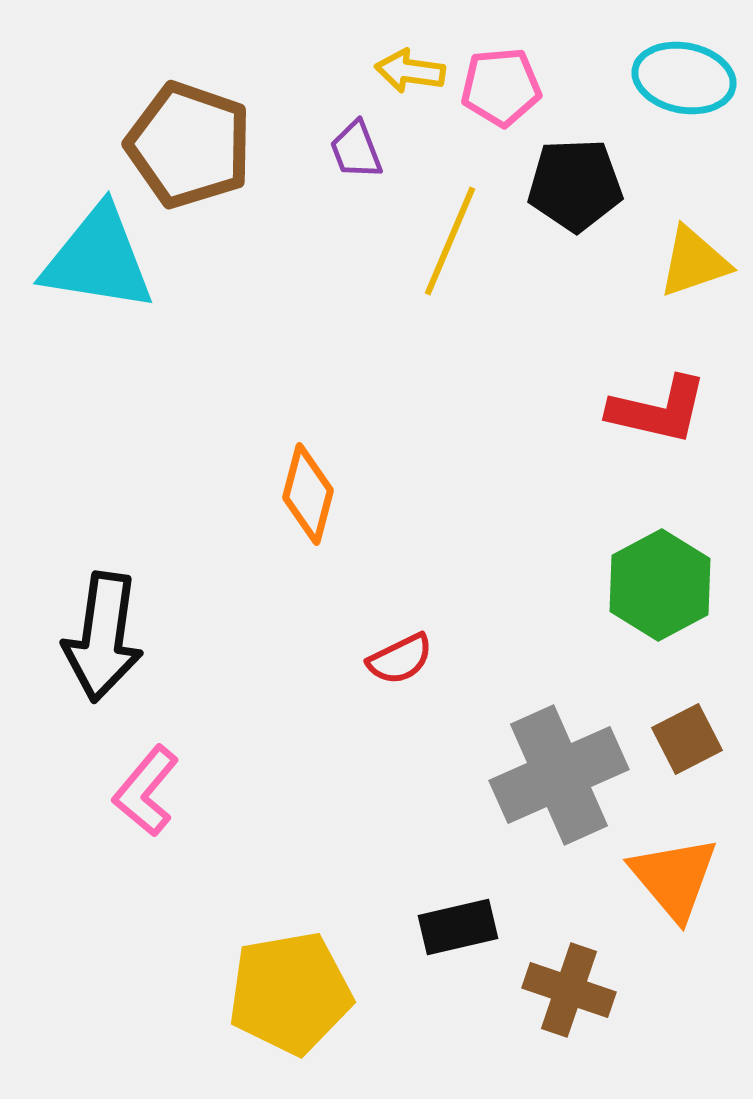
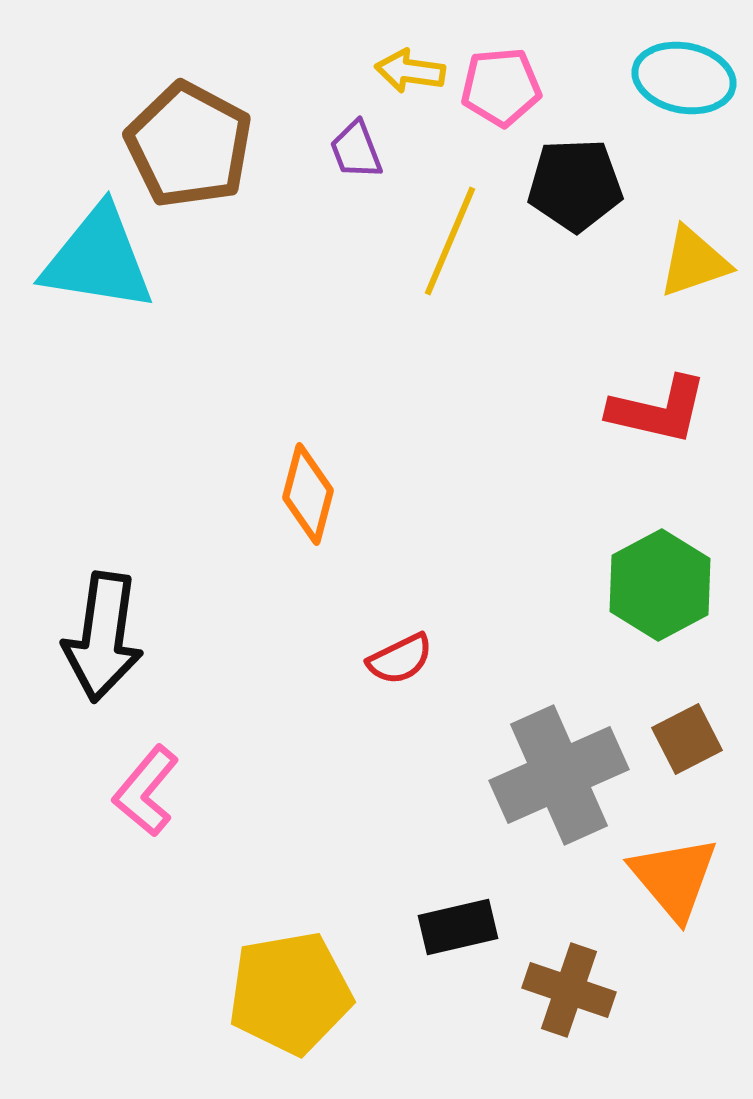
brown pentagon: rotated 9 degrees clockwise
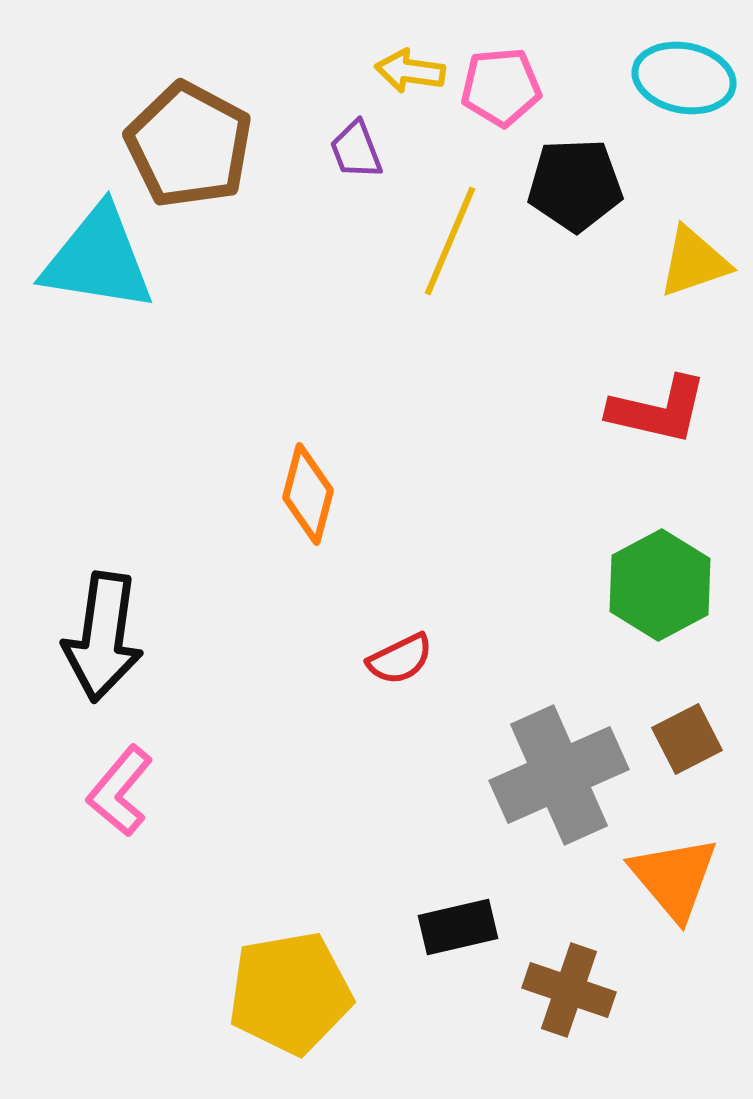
pink L-shape: moved 26 px left
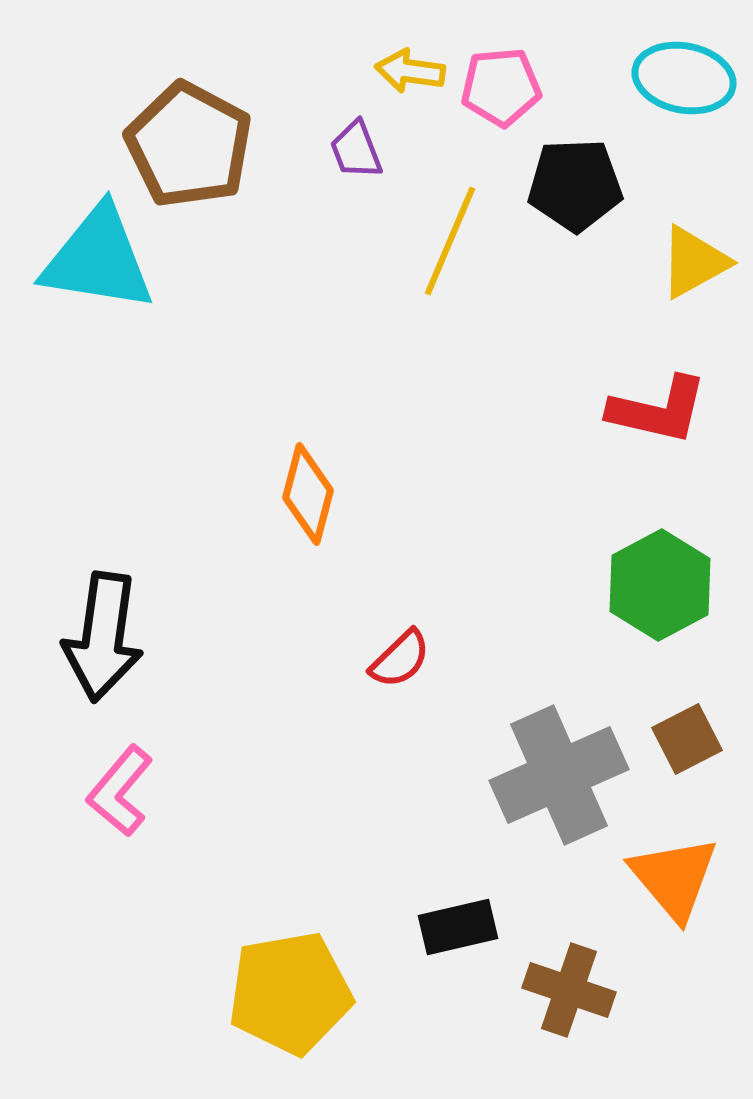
yellow triangle: rotated 10 degrees counterclockwise
red semicircle: rotated 18 degrees counterclockwise
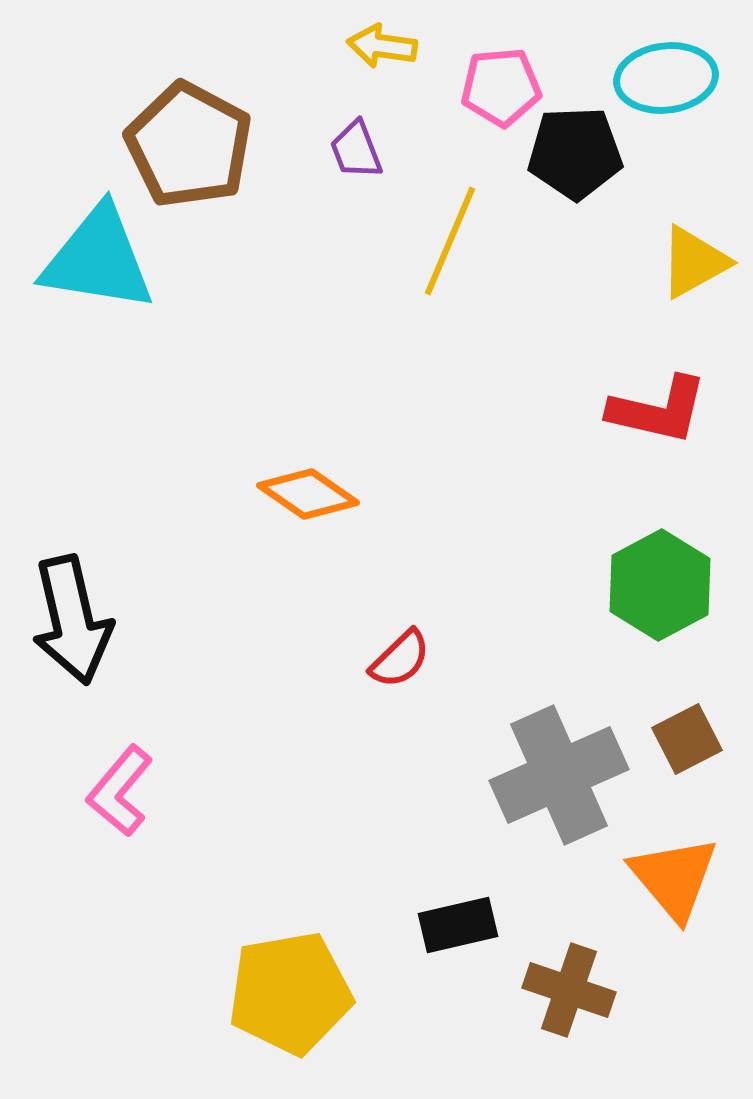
yellow arrow: moved 28 px left, 25 px up
cyan ellipse: moved 18 px left; rotated 18 degrees counterclockwise
black pentagon: moved 32 px up
orange diamond: rotated 70 degrees counterclockwise
black arrow: moved 31 px left, 17 px up; rotated 21 degrees counterclockwise
black rectangle: moved 2 px up
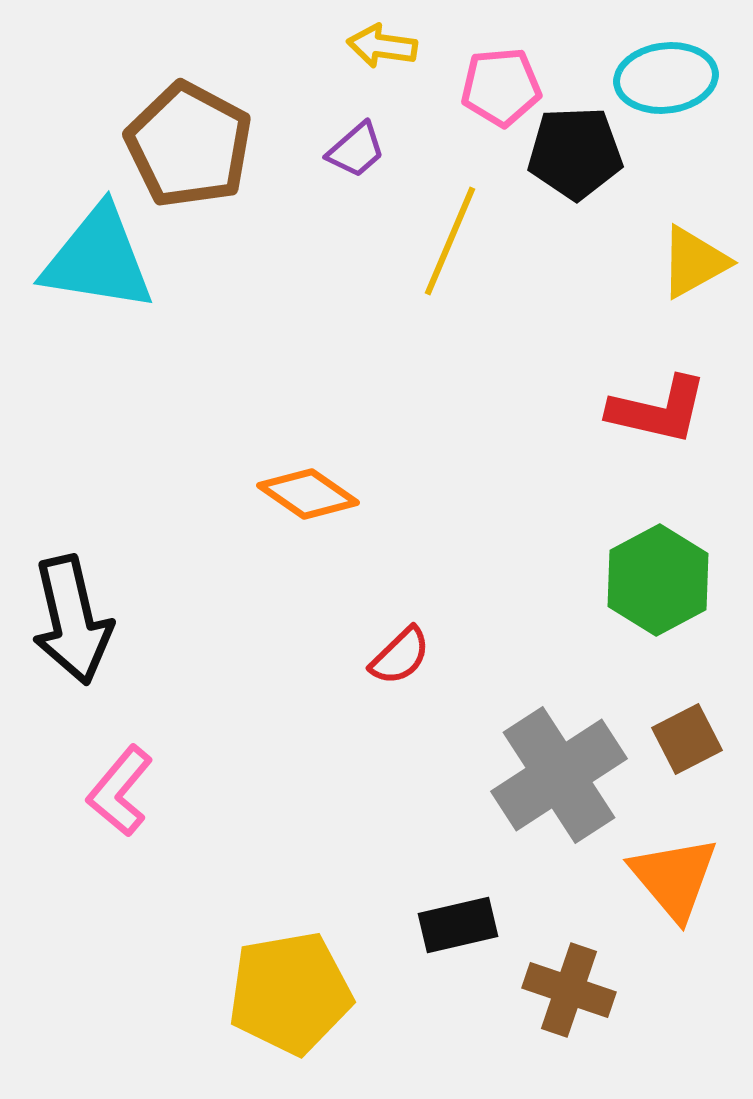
purple trapezoid: rotated 110 degrees counterclockwise
green hexagon: moved 2 px left, 5 px up
red semicircle: moved 3 px up
gray cross: rotated 9 degrees counterclockwise
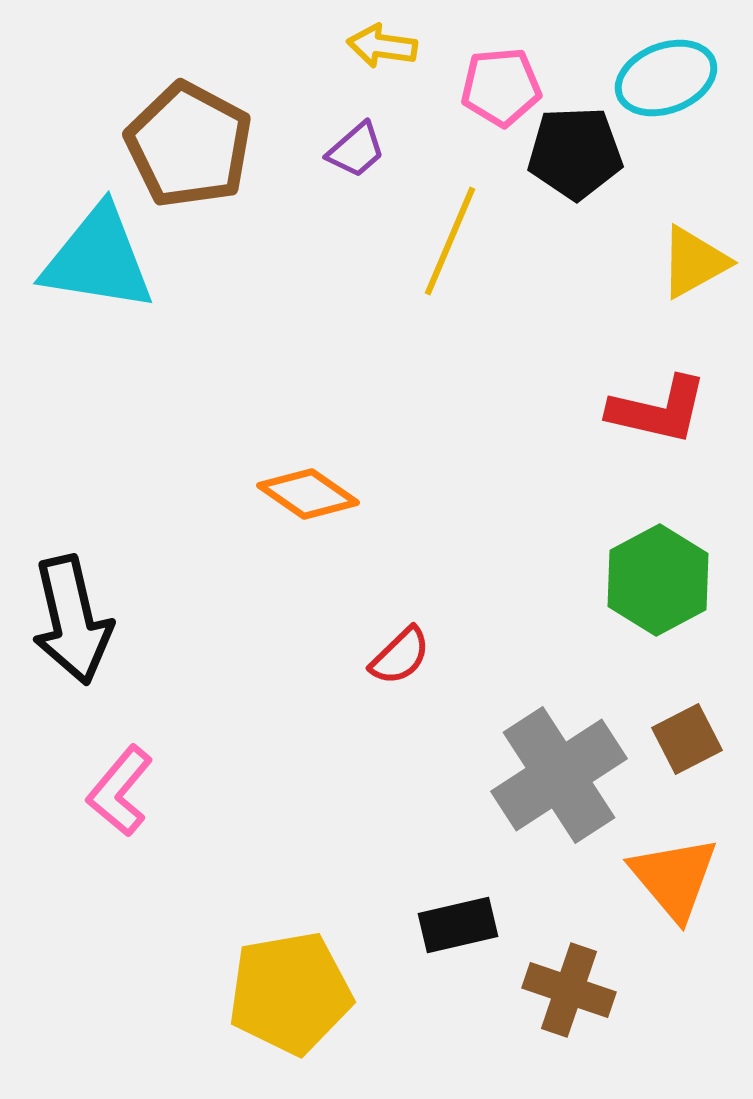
cyan ellipse: rotated 14 degrees counterclockwise
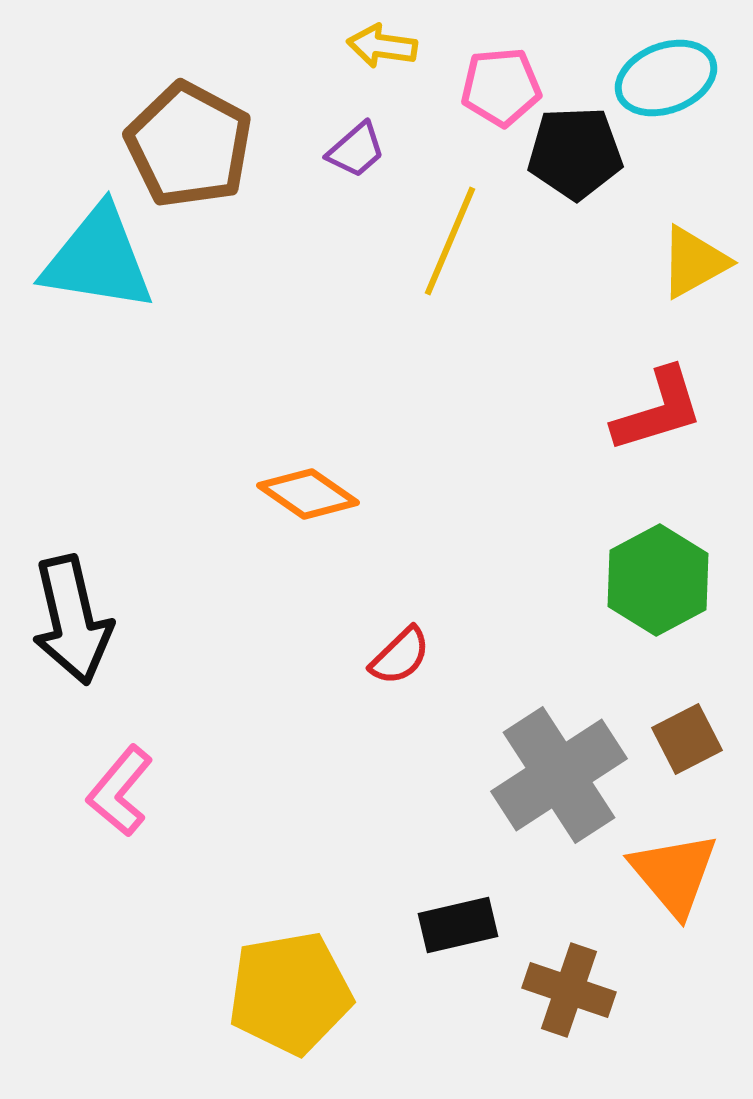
red L-shape: rotated 30 degrees counterclockwise
orange triangle: moved 4 px up
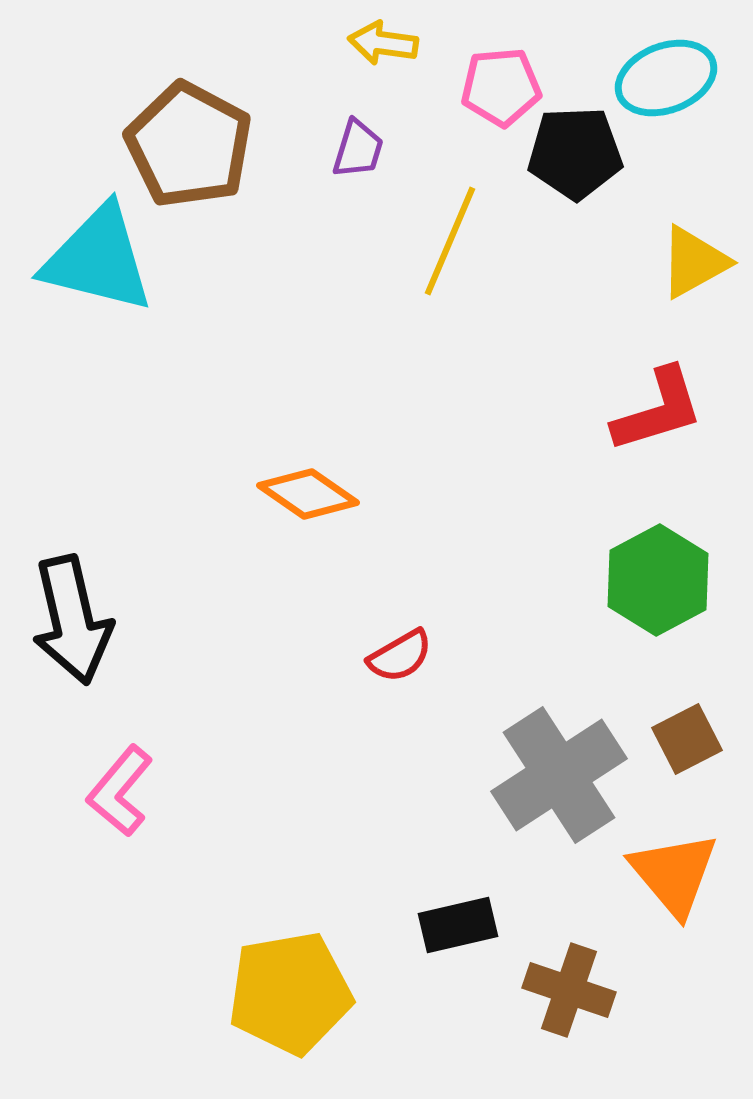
yellow arrow: moved 1 px right, 3 px up
purple trapezoid: moved 2 px right, 1 px up; rotated 32 degrees counterclockwise
cyan triangle: rotated 5 degrees clockwise
red semicircle: rotated 14 degrees clockwise
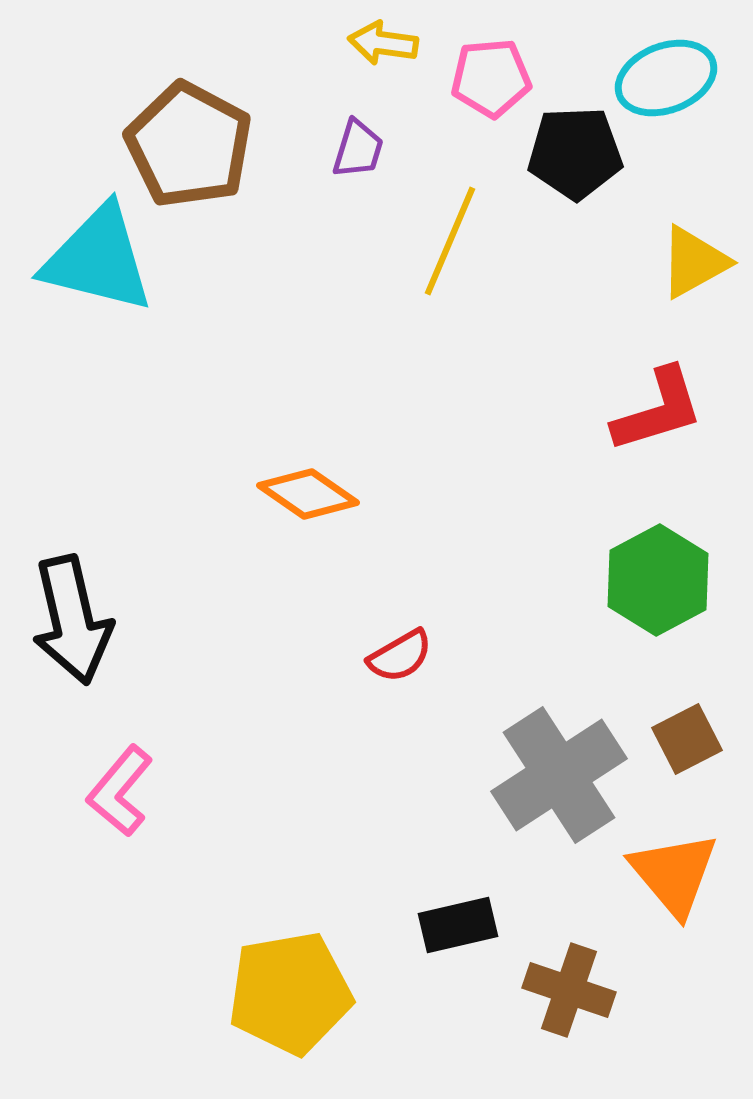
pink pentagon: moved 10 px left, 9 px up
